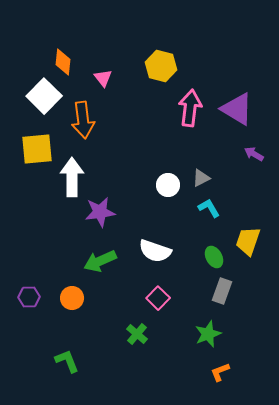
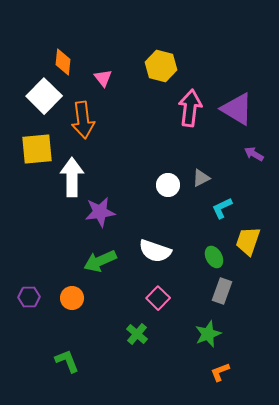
cyan L-shape: moved 13 px right; rotated 85 degrees counterclockwise
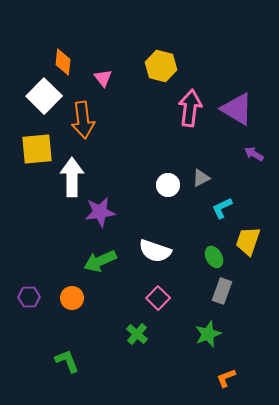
orange L-shape: moved 6 px right, 6 px down
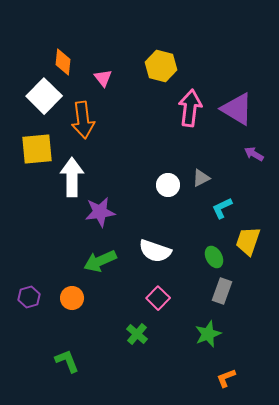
purple hexagon: rotated 15 degrees counterclockwise
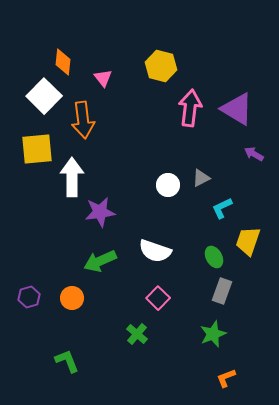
green star: moved 5 px right
